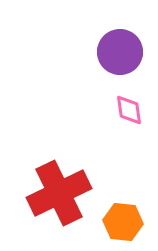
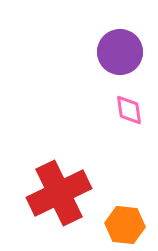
orange hexagon: moved 2 px right, 3 px down
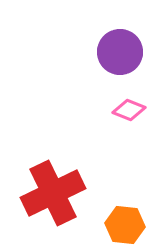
pink diamond: rotated 60 degrees counterclockwise
red cross: moved 6 px left
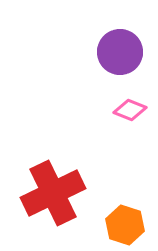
pink diamond: moved 1 px right
orange hexagon: rotated 12 degrees clockwise
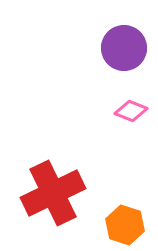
purple circle: moved 4 px right, 4 px up
pink diamond: moved 1 px right, 1 px down
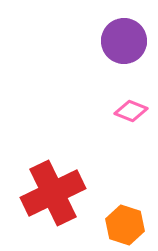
purple circle: moved 7 px up
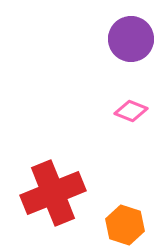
purple circle: moved 7 px right, 2 px up
red cross: rotated 4 degrees clockwise
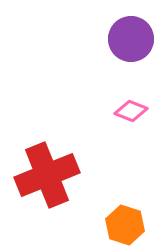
red cross: moved 6 px left, 18 px up
